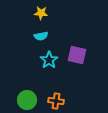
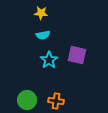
cyan semicircle: moved 2 px right, 1 px up
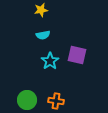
yellow star: moved 3 px up; rotated 16 degrees counterclockwise
cyan star: moved 1 px right, 1 px down
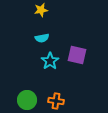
cyan semicircle: moved 1 px left, 3 px down
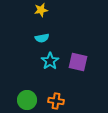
purple square: moved 1 px right, 7 px down
